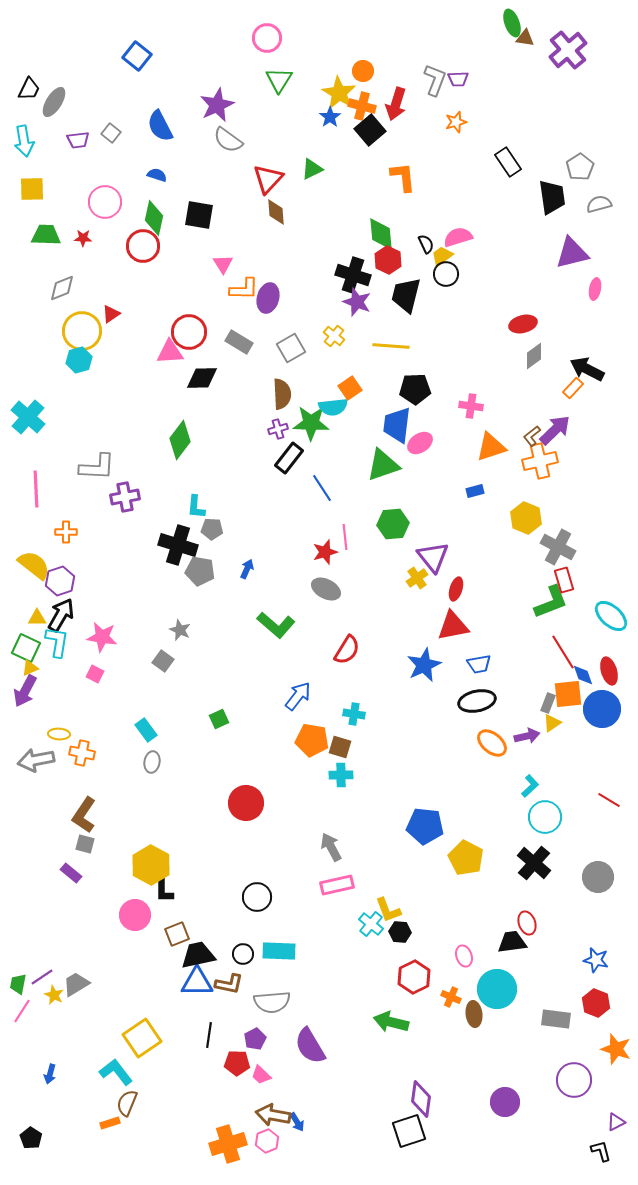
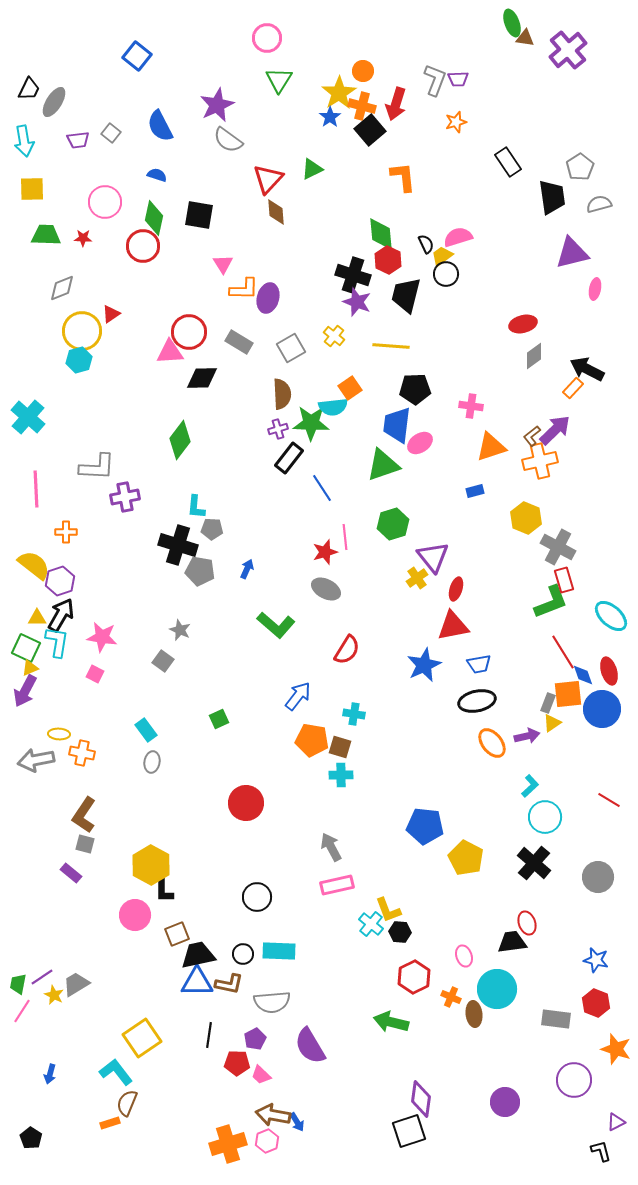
yellow star at (339, 93): rotated 8 degrees clockwise
green hexagon at (393, 524): rotated 12 degrees counterclockwise
orange ellipse at (492, 743): rotated 12 degrees clockwise
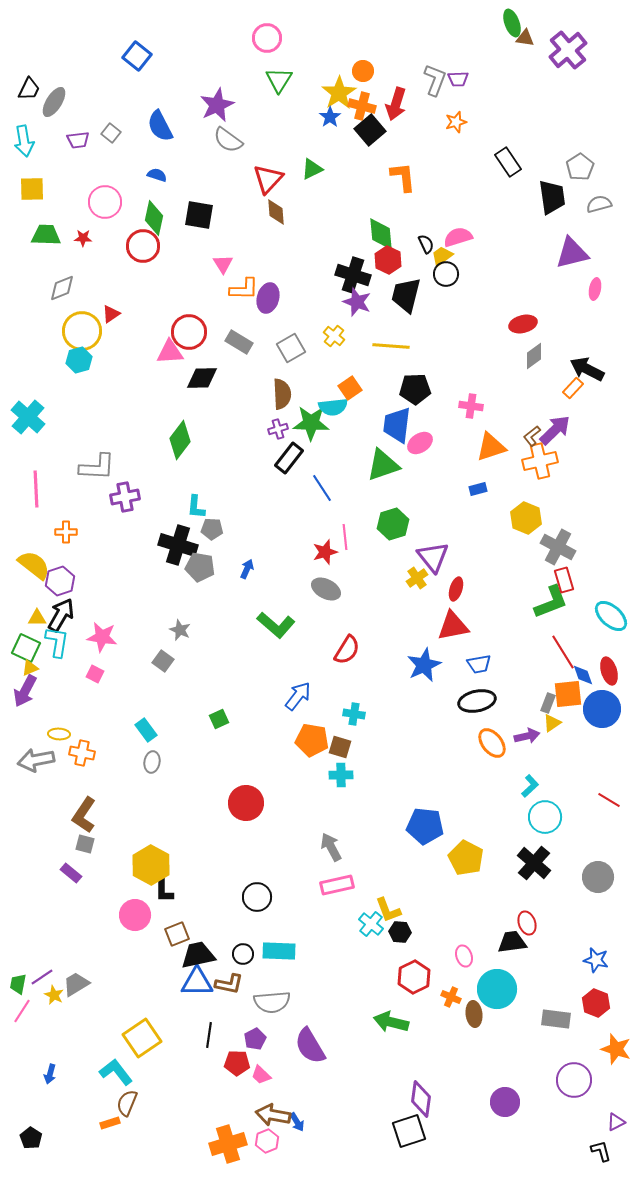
blue rectangle at (475, 491): moved 3 px right, 2 px up
gray pentagon at (200, 571): moved 4 px up
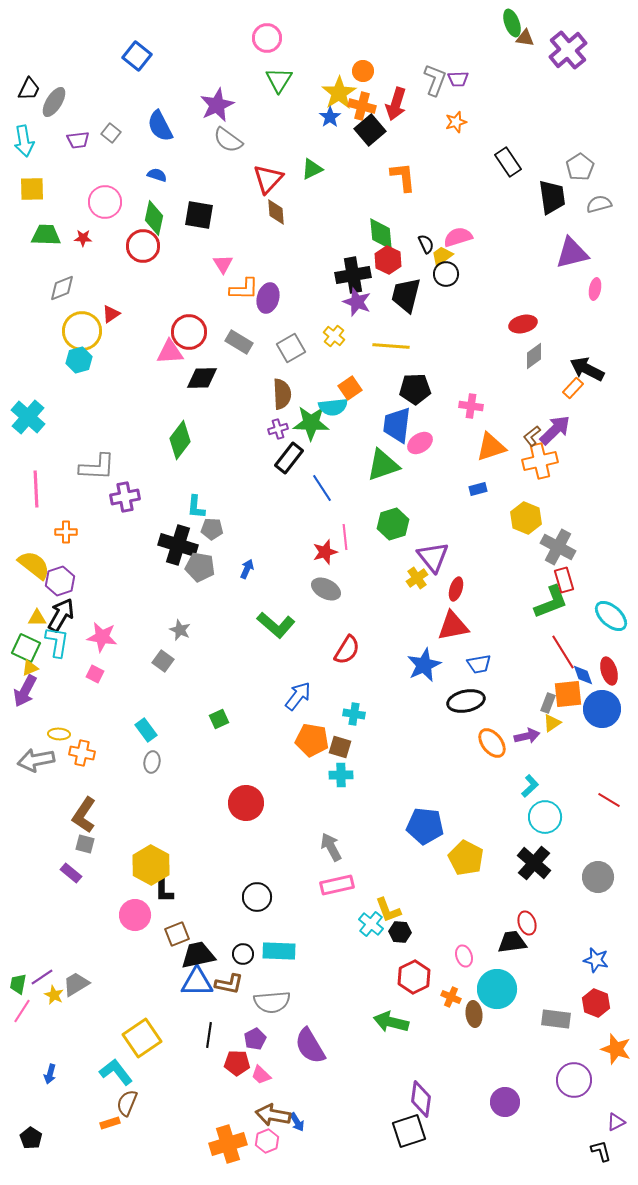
black cross at (353, 275): rotated 28 degrees counterclockwise
black ellipse at (477, 701): moved 11 px left
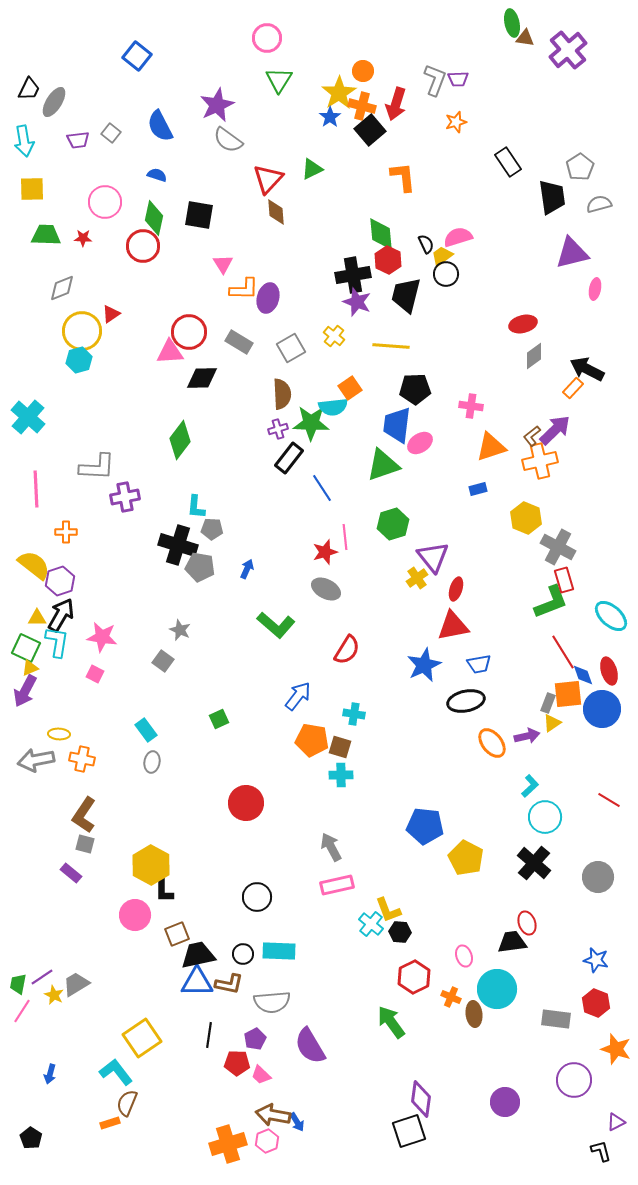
green ellipse at (512, 23): rotated 8 degrees clockwise
orange cross at (82, 753): moved 6 px down
green arrow at (391, 1022): rotated 40 degrees clockwise
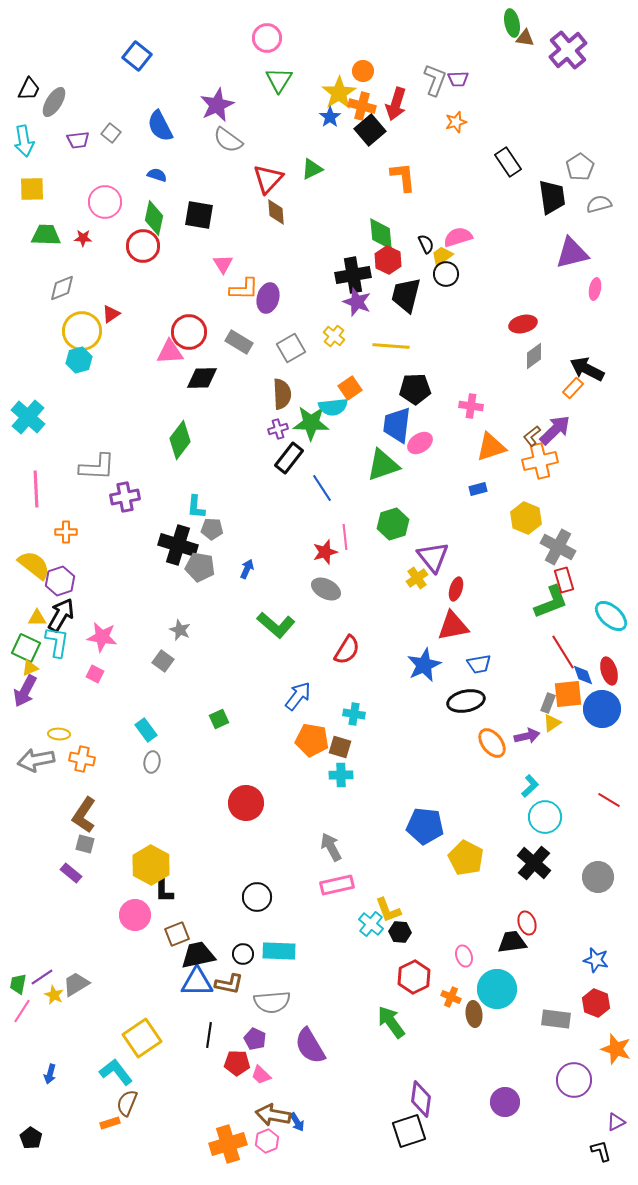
purple pentagon at (255, 1039): rotated 20 degrees counterclockwise
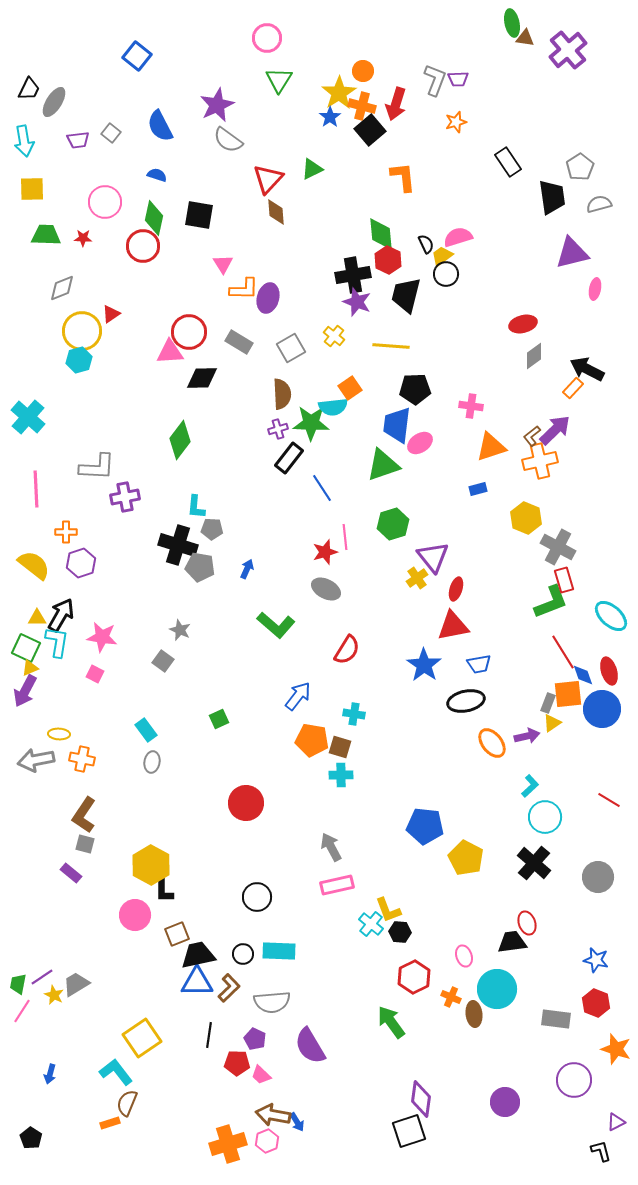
purple hexagon at (60, 581): moved 21 px right, 18 px up
blue star at (424, 665): rotated 12 degrees counterclockwise
brown L-shape at (229, 984): moved 4 px down; rotated 56 degrees counterclockwise
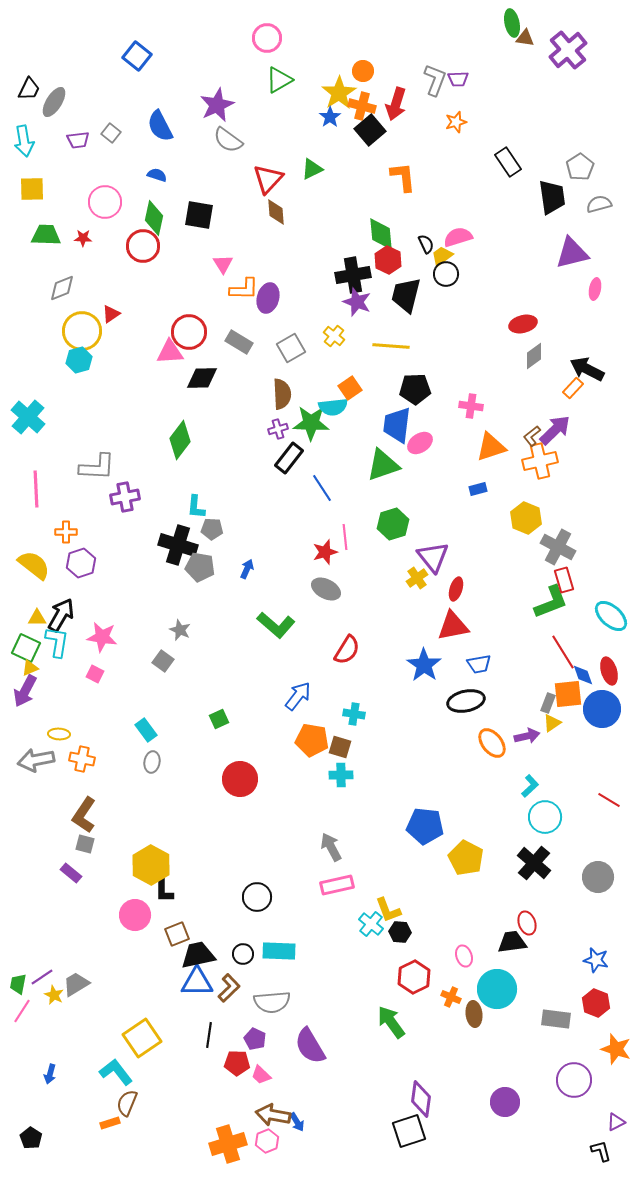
green triangle at (279, 80): rotated 28 degrees clockwise
red circle at (246, 803): moved 6 px left, 24 px up
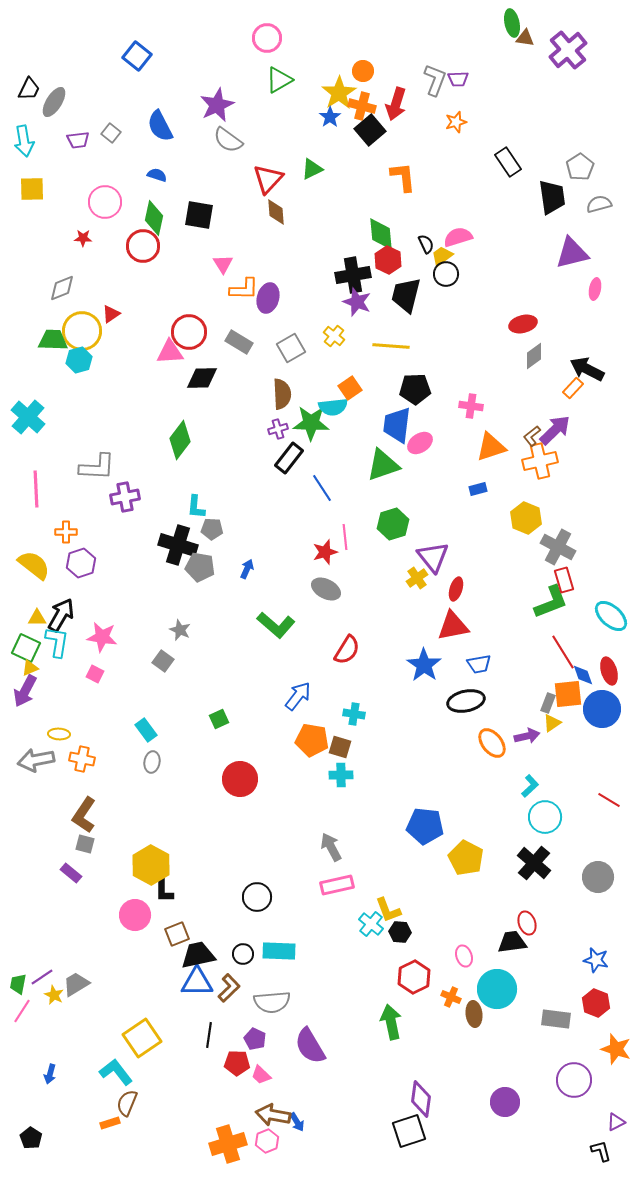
green trapezoid at (46, 235): moved 7 px right, 105 px down
green arrow at (391, 1022): rotated 24 degrees clockwise
